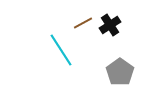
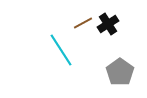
black cross: moved 2 px left, 1 px up
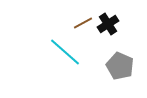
cyan line: moved 4 px right, 2 px down; rotated 16 degrees counterclockwise
gray pentagon: moved 6 px up; rotated 12 degrees counterclockwise
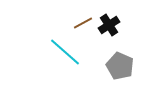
black cross: moved 1 px right, 1 px down
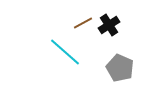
gray pentagon: moved 2 px down
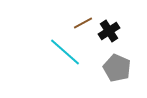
black cross: moved 6 px down
gray pentagon: moved 3 px left
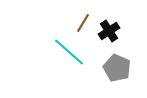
brown line: rotated 30 degrees counterclockwise
cyan line: moved 4 px right
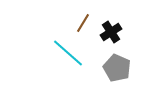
black cross: moved 2 px right, 1 px down
cyan line: moved 1 px left, 1 px down
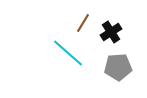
gray pentagon: moved 1 px right, 1 px up; rotated 28 degrees counterclockwise
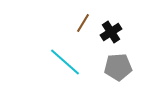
cyan line: moved 3 px left, 9 px down
